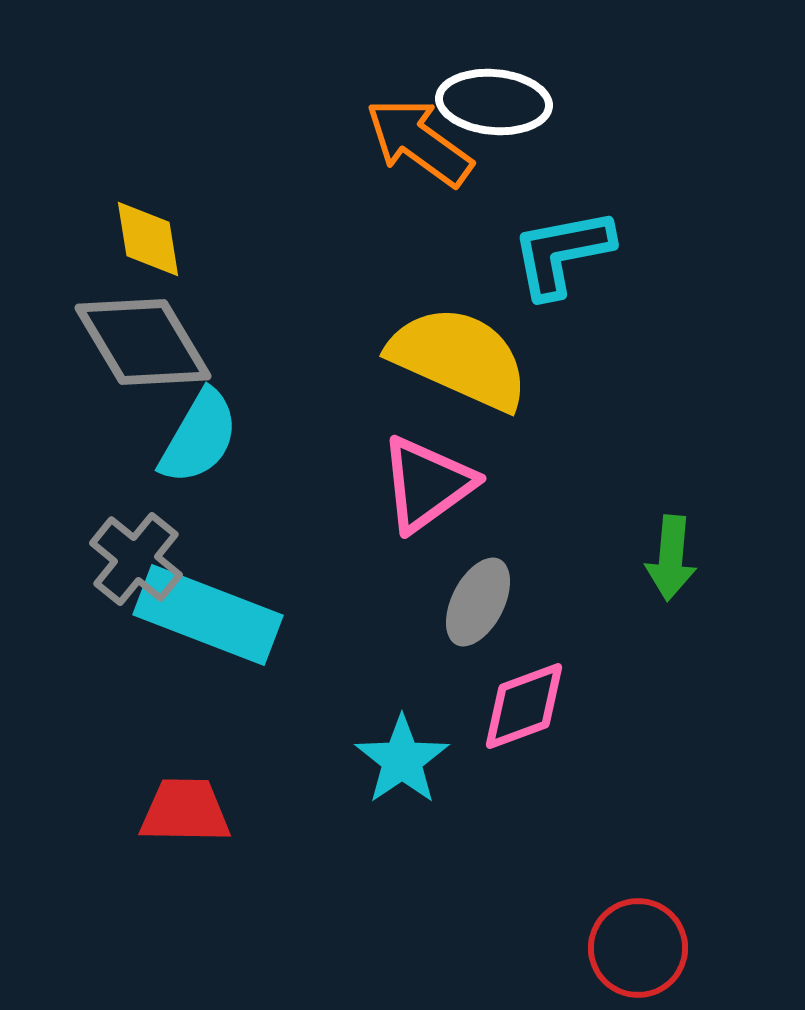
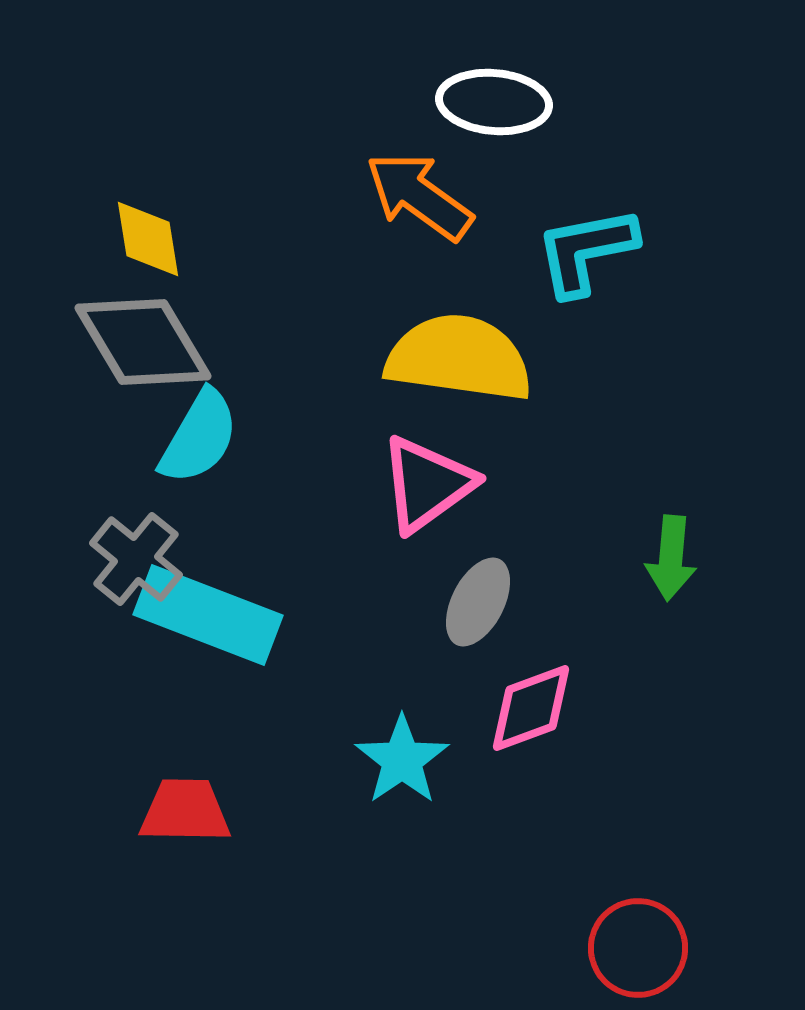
orange arrow: moved 54 px down
cyan L-shape: moved 24 px right, 2 px up
yellow semicircle: rotated 16 degrees counterclockwise
pink diamond: moved 7 px right, 2 px down
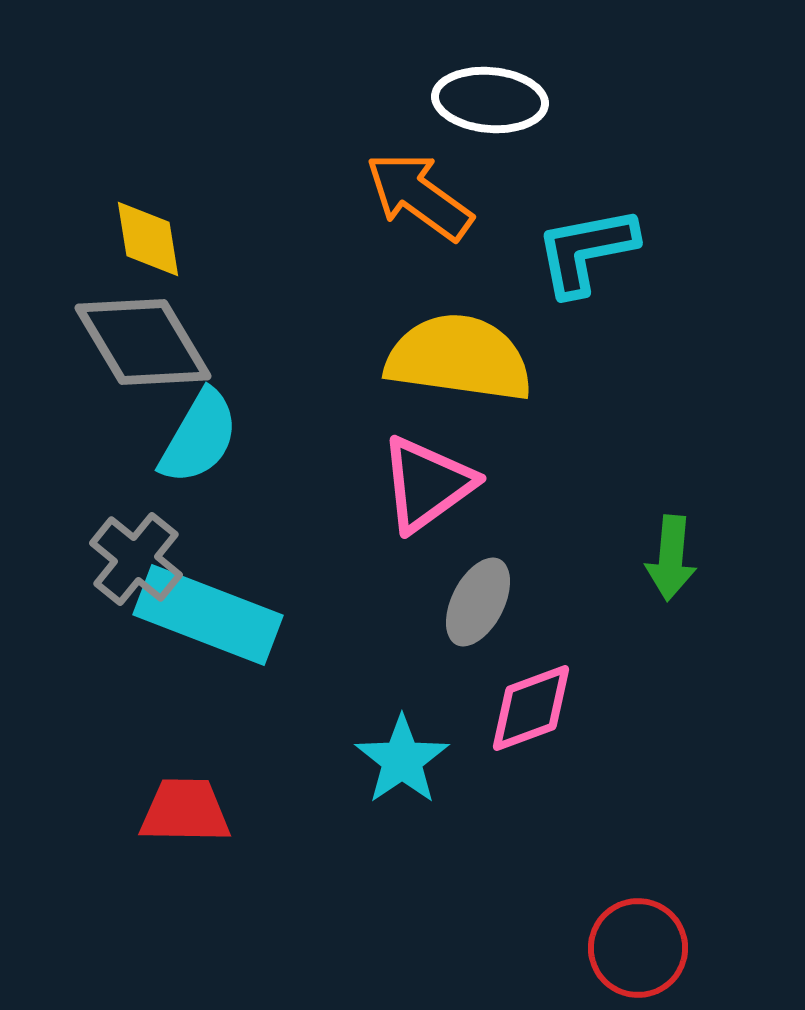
white ellipse: moved 4 px left, 2 px up
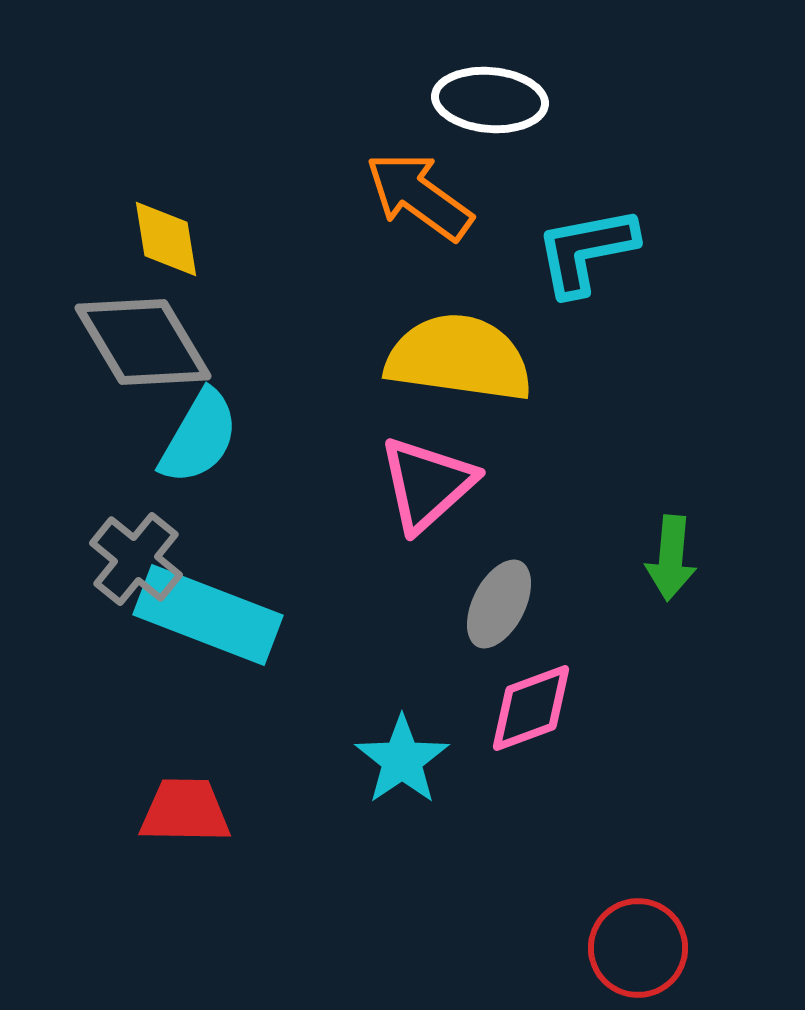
yellow diamond: moved 18 px right
pink triangle: rotated 6 degrees counterclockwise
gray ellipse: moved 21 px right, 2 px down
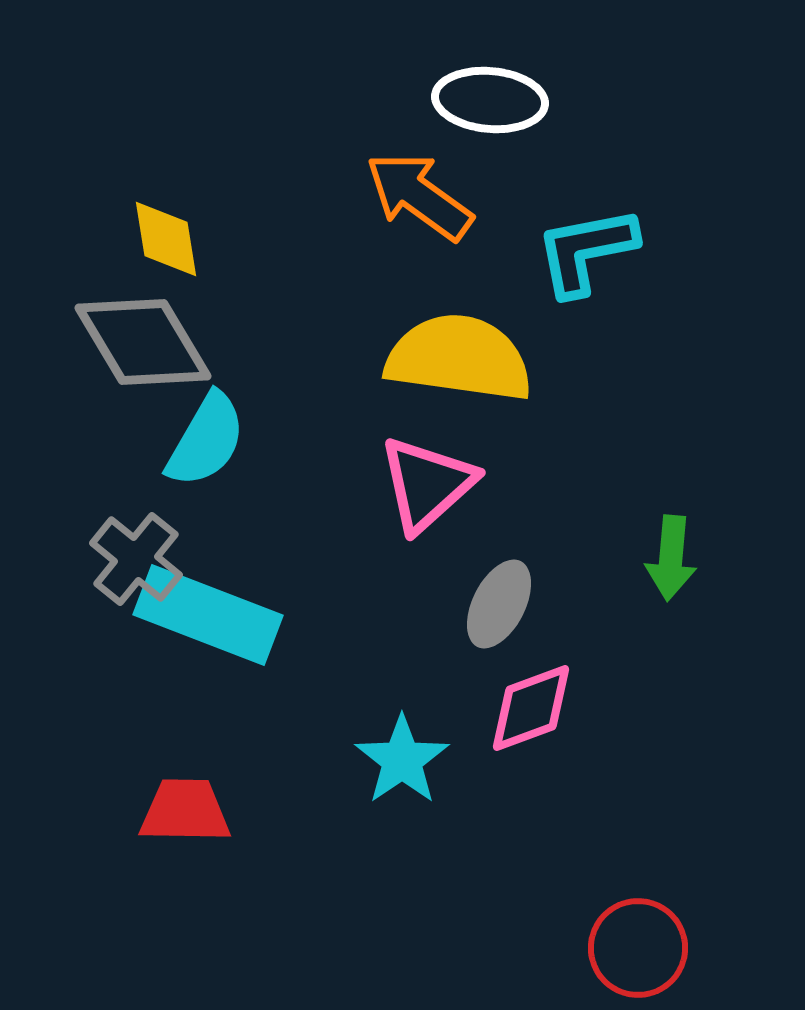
cyan semicircle: moved 7 px right, 3 px down
